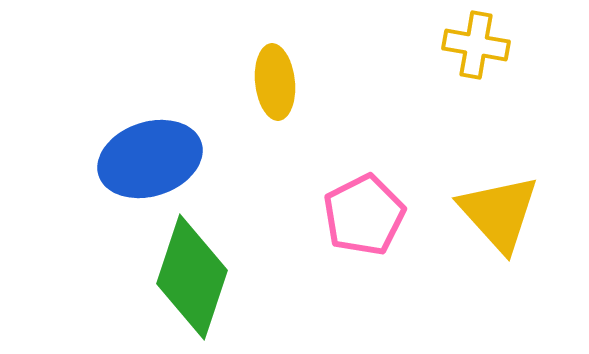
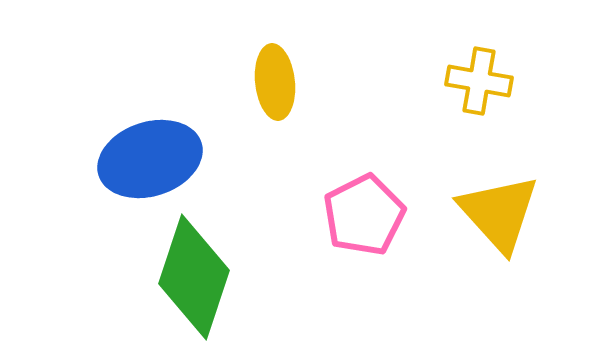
yellow cross: moved 3 px right, 36 px down
green diamond: moved 2 px right
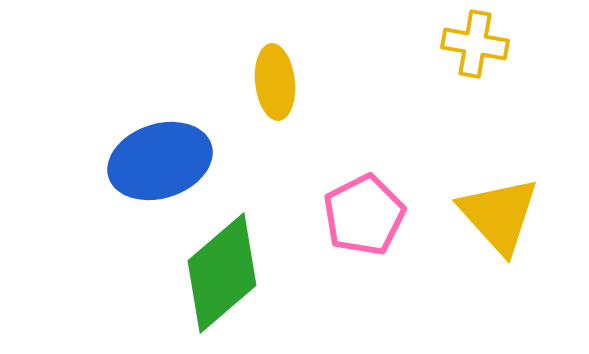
yellow cross: moved 4 px left, 37 px up
blue ellipse: moved 10 px right, 2 px down
yellow triangle: moved 2 px down
green diamond: moved 28 px right, 4 px up; rotated 31 degrees clockwise
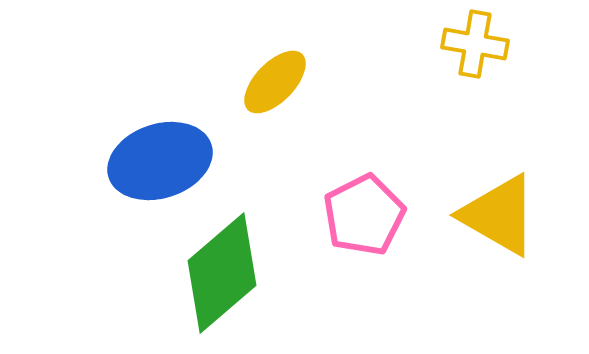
yellow ellipse: rotated 50 degrees clockwise
yellow triangle: rotated 18 degrees counterclockwise
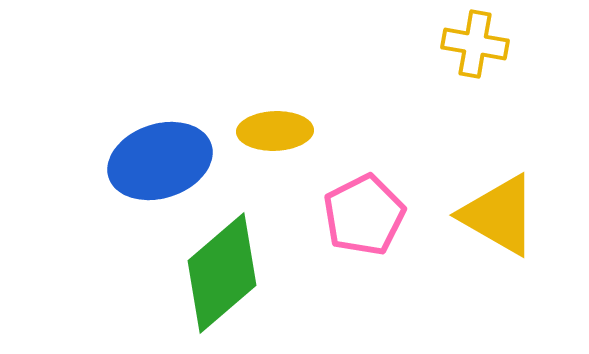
yellow ellipse: moved 49 px down; rotated 44 degrees clockwise
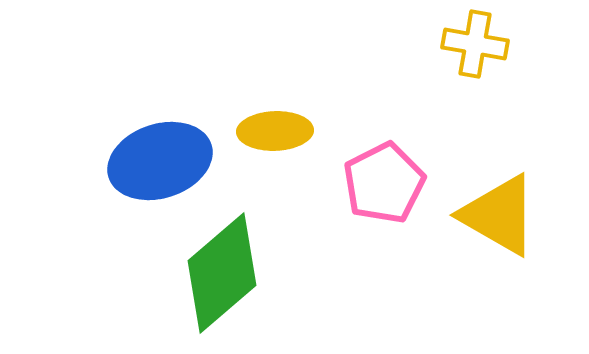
pink pentagon: moved 20 px right, 32 px up
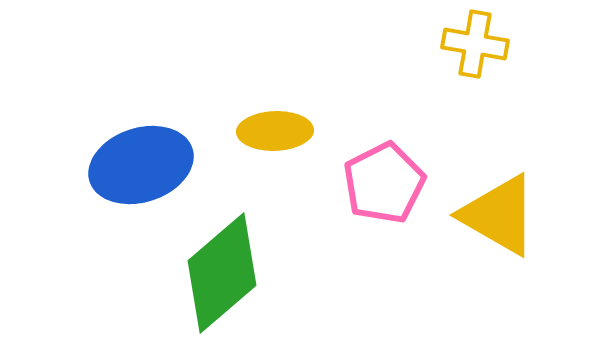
blue ellipse: moved 19 px left, 4 px down
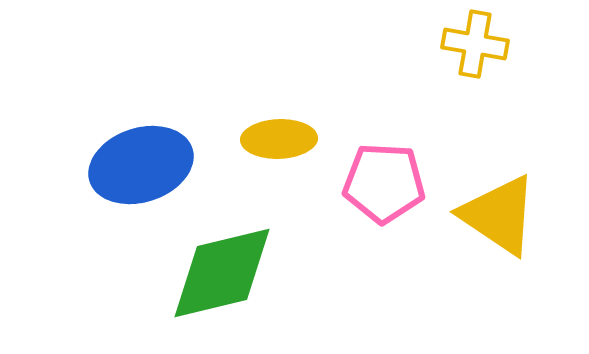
yellow ellipse: moved 4 px right, 8 px down
pink pentagon: rotated 30 degrees clockwise
yellow triangle: rotated 4 degrees clockwise
green diamond: rotated 27 degrees clockwise
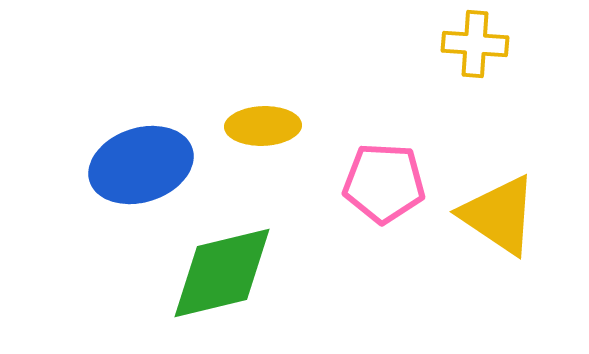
yellow cross: rotated 6 degrees counterclockwise
yellow ellipse: moved 16 px left, 13 px up
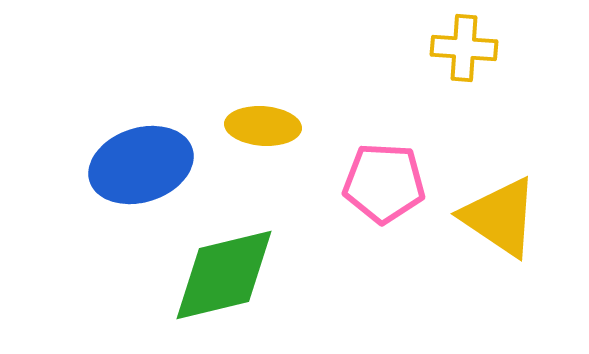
yellow cross: moved 11 px left, 4 px down
yellow ellipse: rotated 6 degrees clockwise
yellow triangle: moved 1 px right, 2 px down
green diamond: moved 2 px right, 2 px down
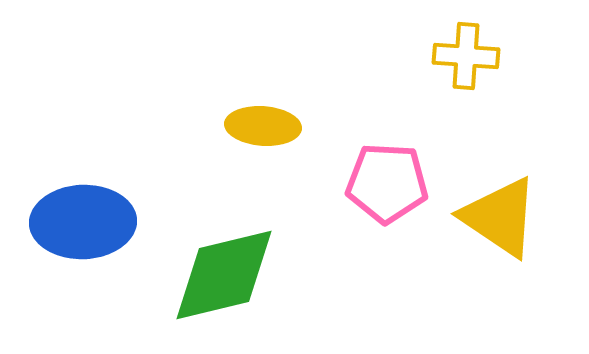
yellow cross: moved 2 px right, 8 px down
blue ellipse: moved 58 px left, 57 px down; rotated 16 degrees clockwise
pink pentagon: moved 3 px right
